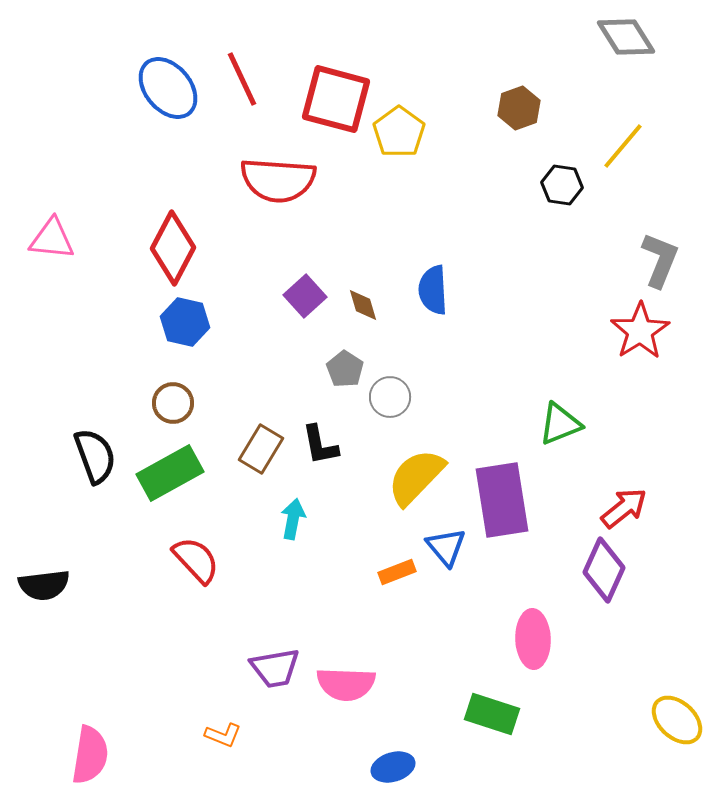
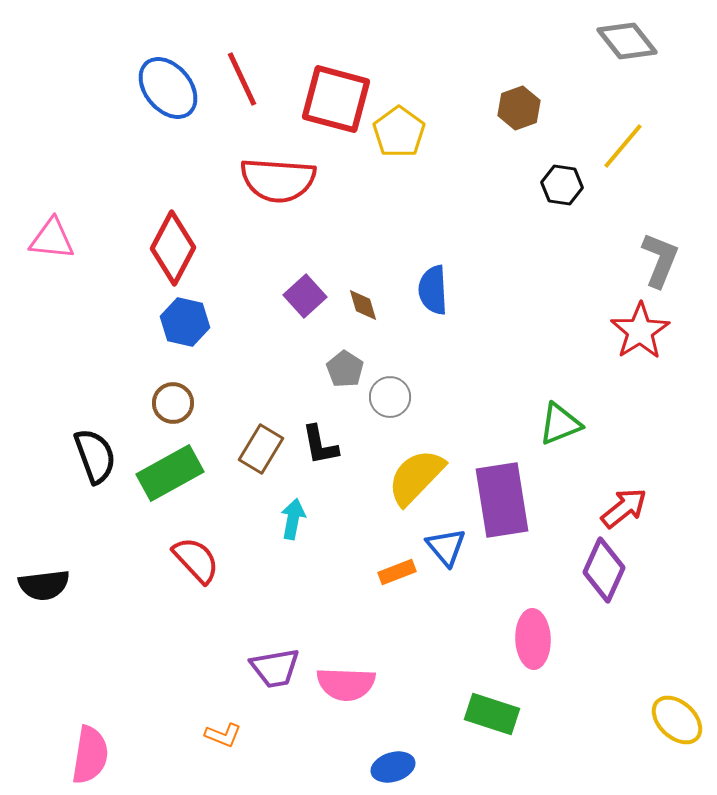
gray diamond at (626, 37): moved 1 px right, 4 px down; rotated 6 degrees counterclockwise
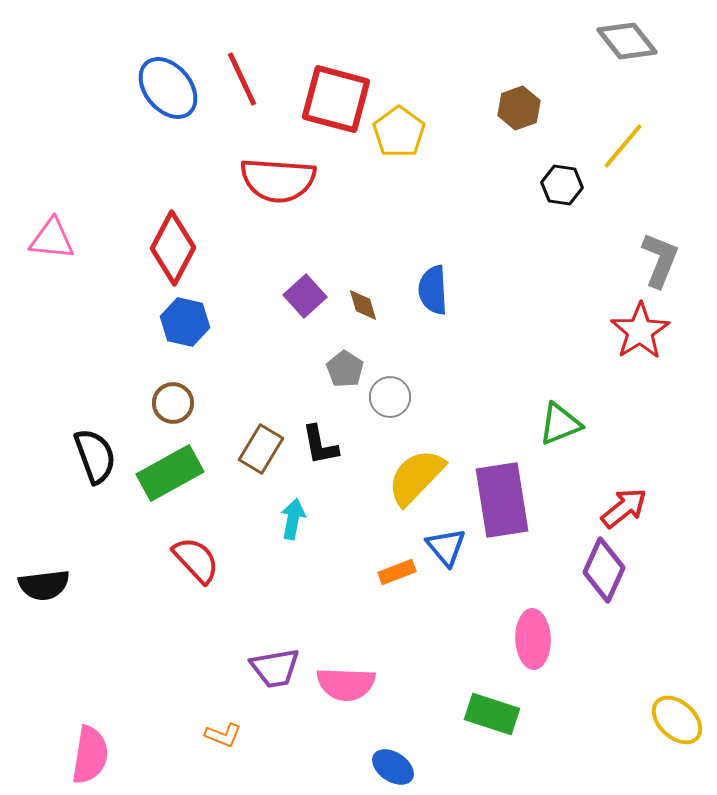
blue ellipse at (393, 767): rotated 51 degrees clockwise
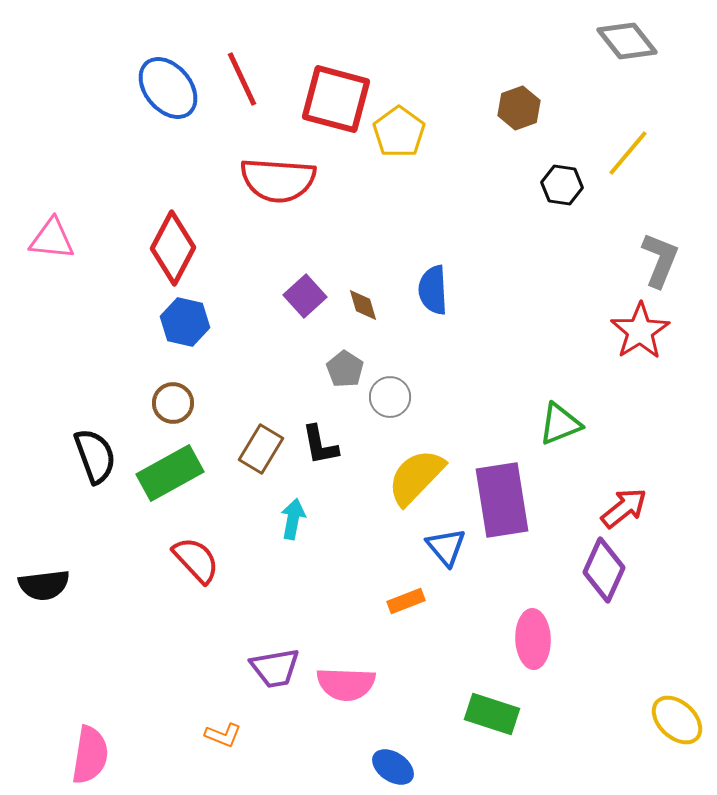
yellow line at (623, 146): moved 5 px right, 7 px down
orange rectangle at (397, 572): moved 9 px right, 29 px down
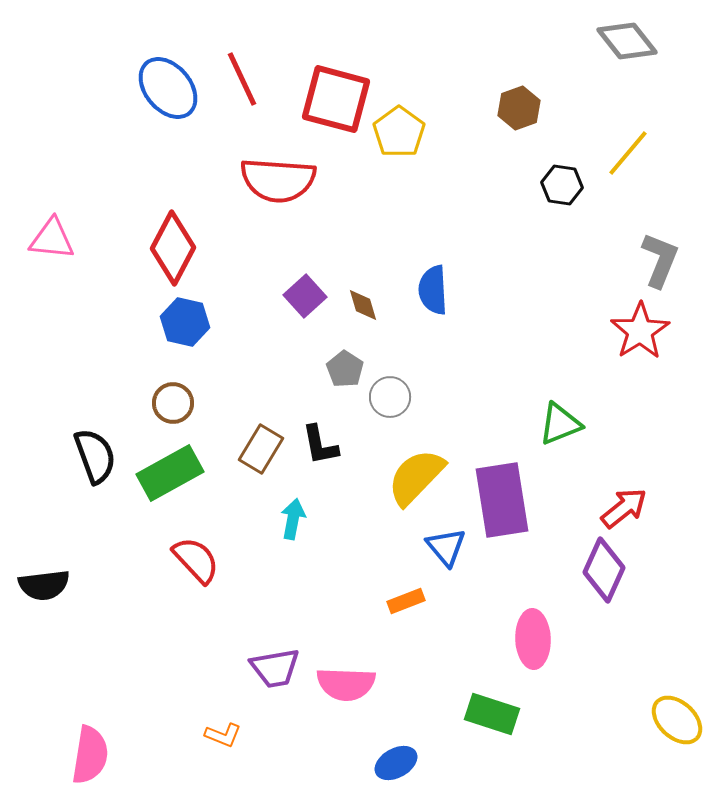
blue ellipse at (393, 767): moved 3 px right, 4 px up; rotated 63 degrees counterclockwise
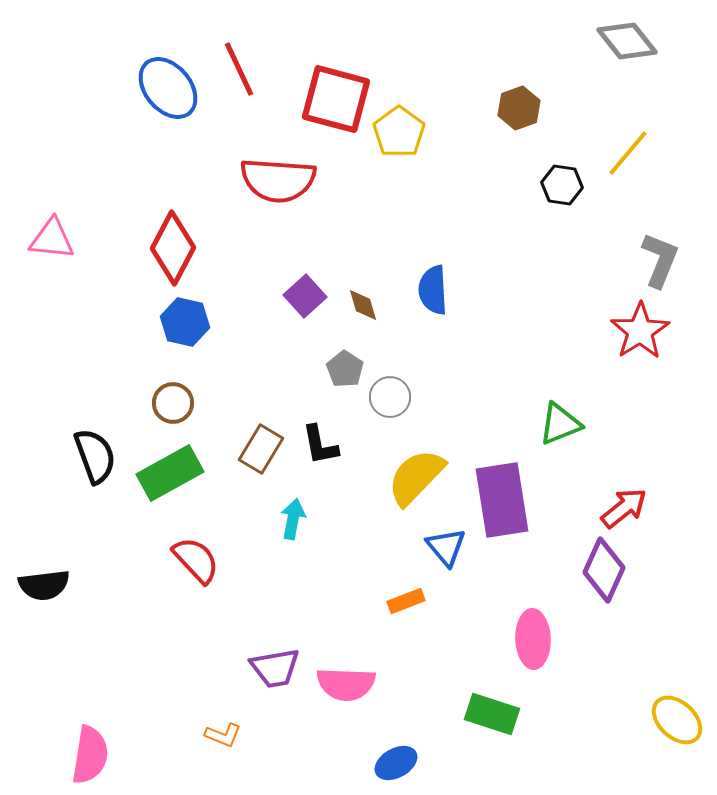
red line at (242, 79): moved 3 px left, 10 px up
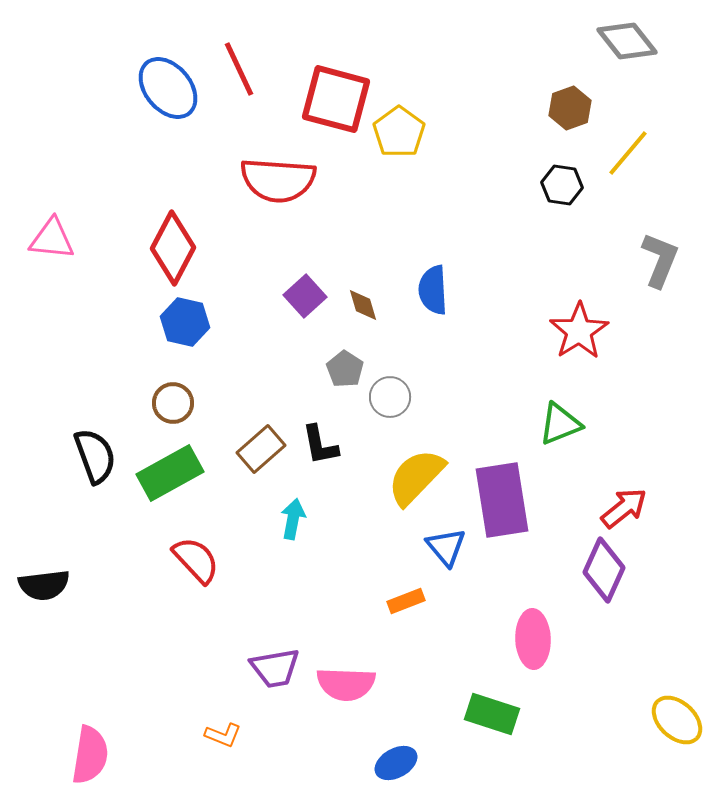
brown hexagon at (519, 108): moved 51 px right
red star at (640, 331): moved 61 px left
brown rectangle at (261, 449): rotated 18 degrees clockwise
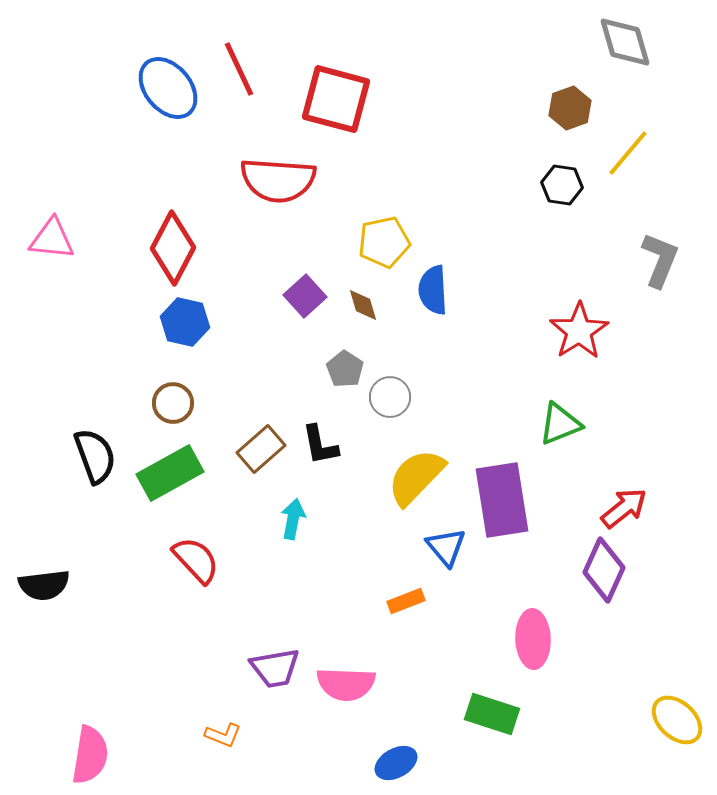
gray diamond at (627, 41): moved 2 px left, 1 px down; rotated 22 degrees clockwise
yellow pentagon at (399, 132): moved 15 px left, 110 px down; rotated 24 degrees clockwise
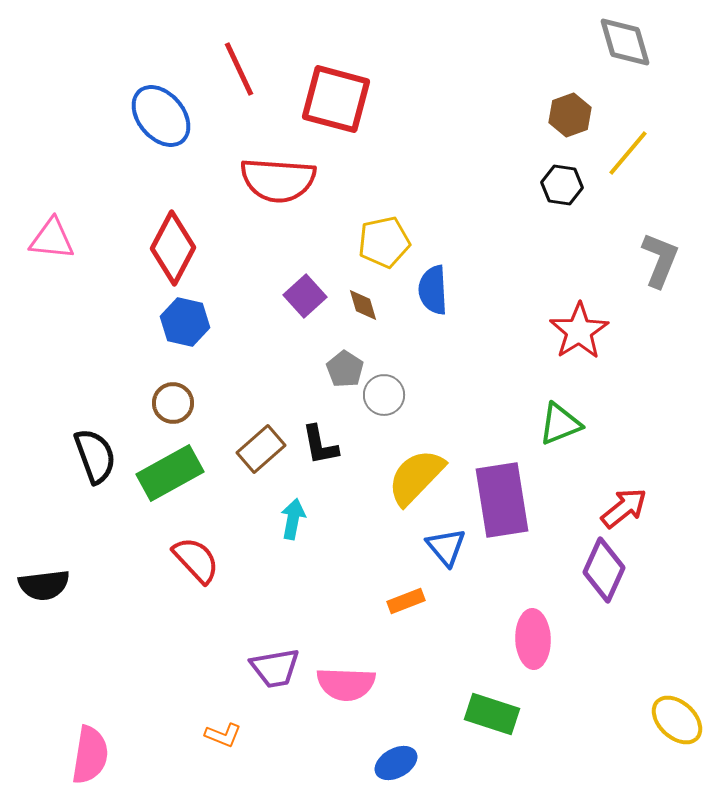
blue ellipse at (168, 88): moved 7 px left, 28 px down
brown hexagon at (570, 108): moved 7 px down
gray circle at (390, 397): moved 6 px left, 2 px up
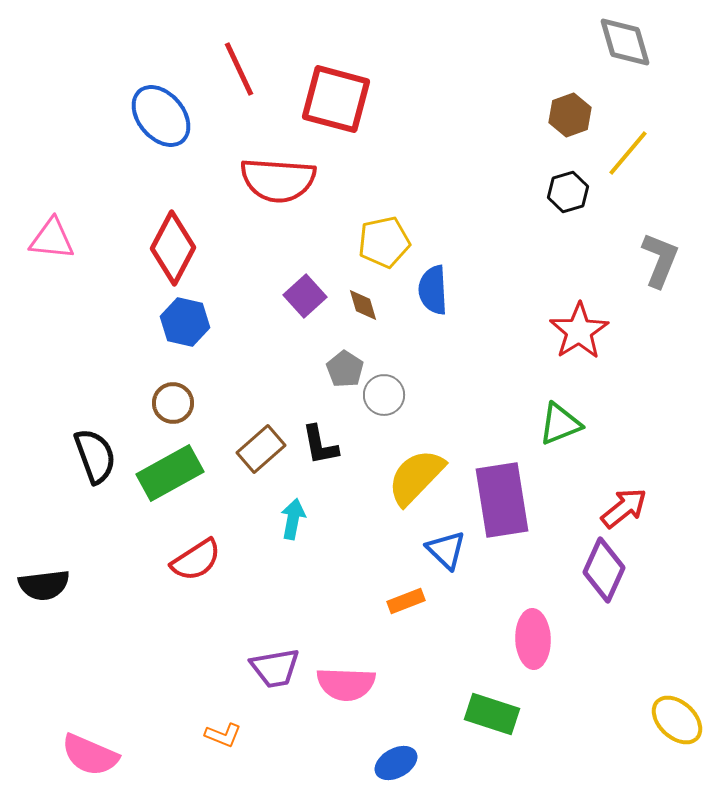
black hexagon at (562, 185): moved 6 px right, 7 px down; rotated 24 degrees counterclockwise
blue triangle at (446, 547): moved 3 px down; rotated 6 degrees counterclockwise
red semicircle at (196, 560): rotated 100 degrees clockwise
pink semicircle at (90, 755): rotated 104 degrees clockwise
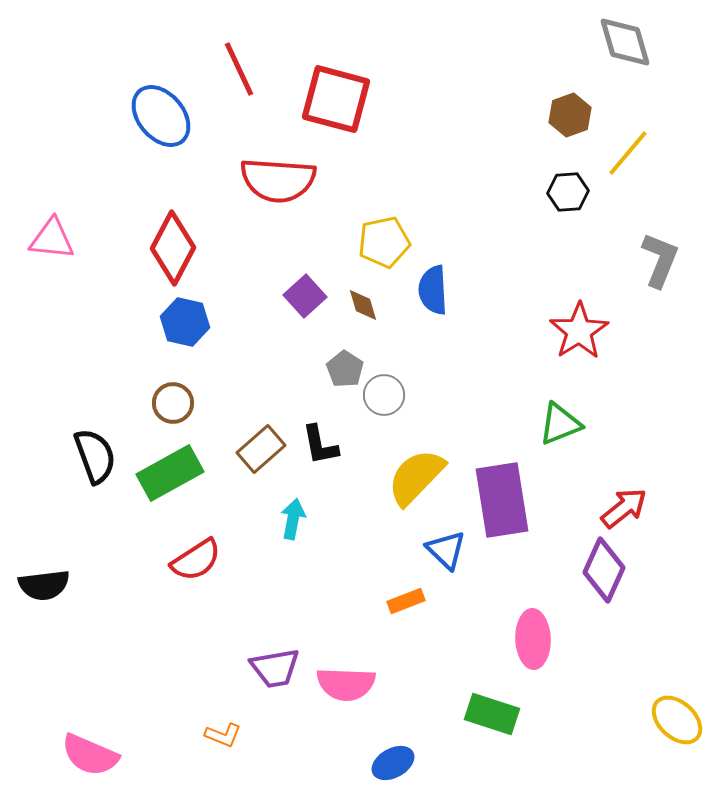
black hexagon at (568, 192): rotated 12 degrees clockwise
blue ellipse at (396, 763): moved 3 px left
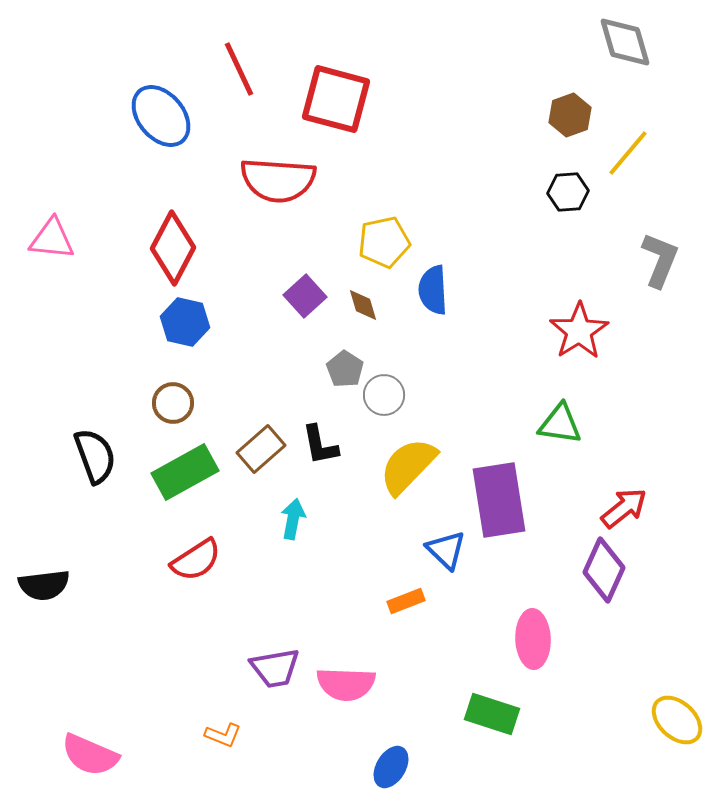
green triangle at (560, 424): rotated 30 degrees clockwise
green rectangle at (170, 473): moved 15 px right, 1 px up
yellow semicircle at (416, 477): moved 8 px left, 11 px up
purple rectangle at (502, 500): moved 3 px left
blue ellipse at (393, 763): moved 2 px left, 4 px down; rotated 30 degrees counterclockwise
